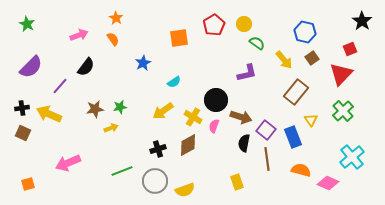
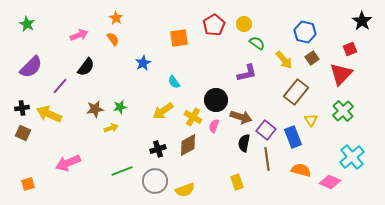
cyan semicircle at (174, 82): rotated 88 degrees clockwise
pink diamond at (328, 183): moved 2 px right, 1 px up
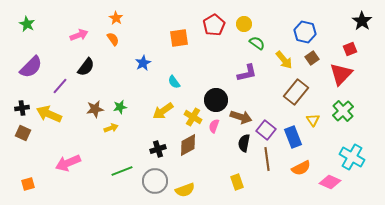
yellow triangle at (311, 120): moved 2 px right
cyan cross at (352, 157): rotated 20 degrees counterclockwise
orange semicircle at (301, 170): moved 2 px up; rotated 138 degrees clockwise
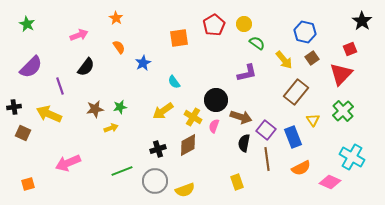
orange semicircle at (113, 39): moved 6 px right, 8 px down
purple line at (60, 86): rotated 60 degrees counterclockwise
black cross at (22, 108): moved 8 px left, 1 px up
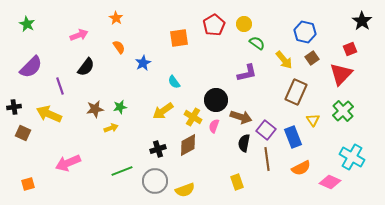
brown rectangle at (296, 92): rotated 15 degrees counterclockwise
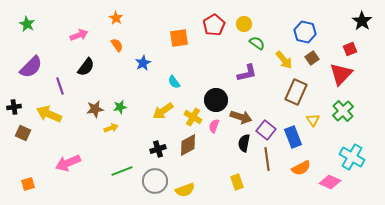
orange semicircle at (119, 47): moved 2 px left, 2 px up
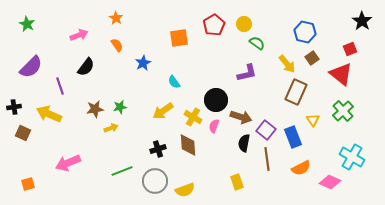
yellow arrow at (284, 60): moved 3 px right, 4 px down
red triangle at (341, 74): rotated 35 degrees counterclockwise
brown diamond at (188, 145): rotated 65 degrees counterclockwise
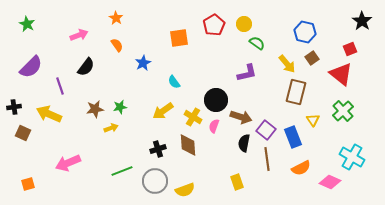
brown rectangle at (296, 92): rotated 10 degrees counterclockwise
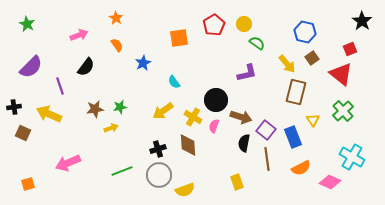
gray circle at (155, 181): moved 4 px right, 6 px up
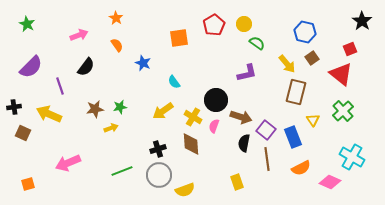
blue star at (143, 63): rotated 21 degrees counterclockwise
brown diamond at (188, 145): moved 3 px right, 1 px up
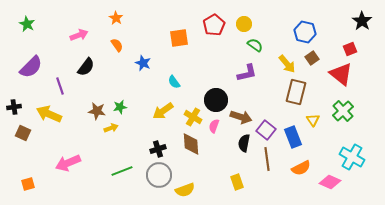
green semicircle at (257, 43): moved 2 px left, 2 px down
brown star at (95, 109): moved 2 px right, 2 px down; rotated 18 degrees clockwise
